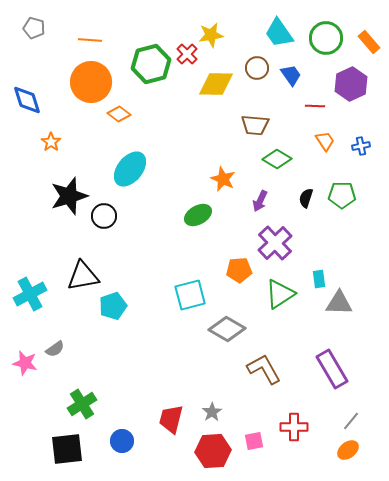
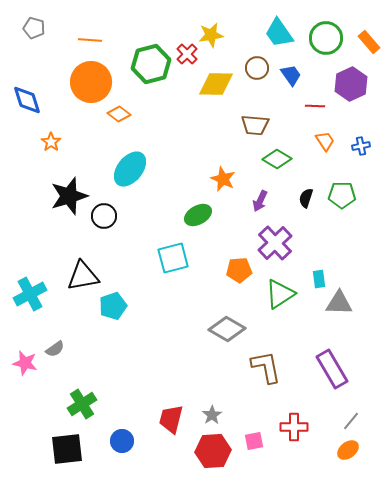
cyan square at (190, 295): moved 17 px left, 37 px up
brown L-shape at (264, 369): moved 2 px right, 2 px up; rotated 18 degrees clockwise
gray star at (212, 412): moved 3 px down
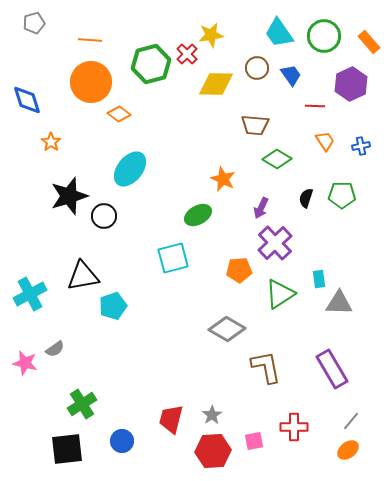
gray pentagon at (34, 28): moved 5 px up; rotated 30 degrees counterclockwise
green circle at (326, 38): moved 2 px left, 2 px up
purple arrow at (260, 201): moved 1 px right, 7 px down
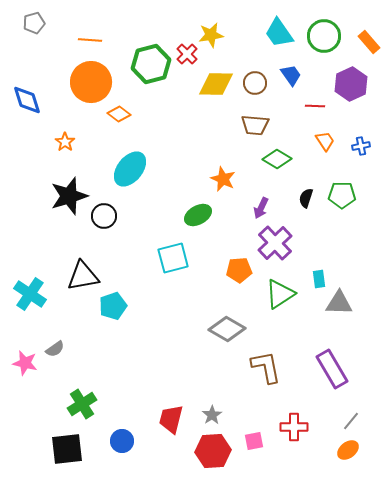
brown circle at (257, 68): moved 2 px left, 15 px down
orange star at (51, 142): moved 14 px right
cyan cross at (30, 294): rotated 28 degrees counterclockwise
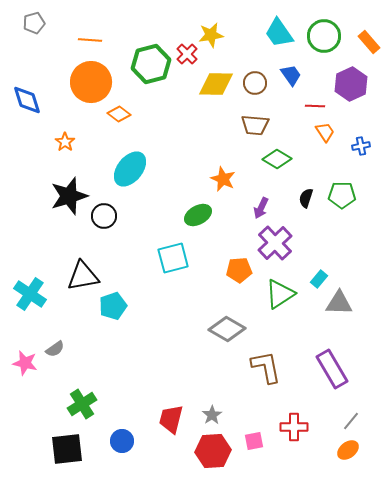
orange trapezoid at (325, 141): moved 9 px up
cyan rectangle at (319, 279): rotated 48 degrees clockwise
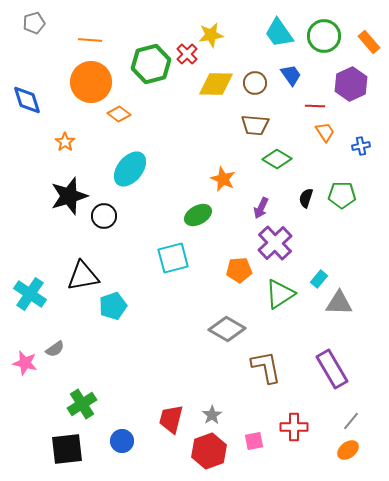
red hexagon at (213, 451): moved 4 px left; rotated 16 degrees counterclockwise
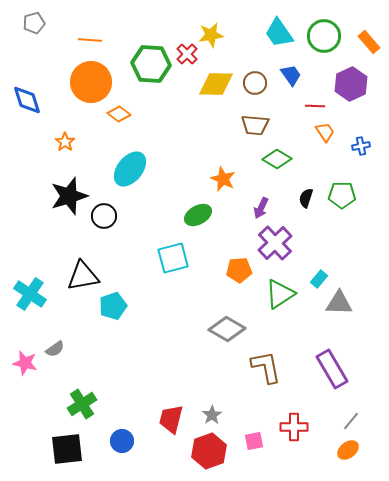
green hexagon at (151, 64): rotated 18 degrees clockwise
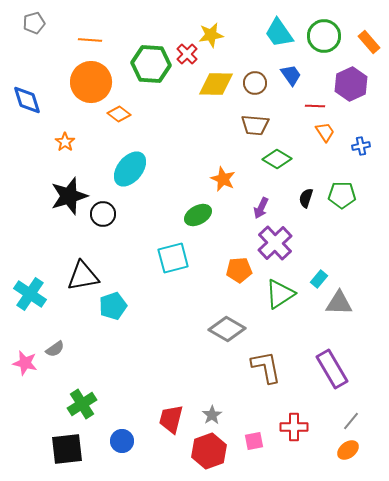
black circle at (104, 216): moved 1 px left, 2 px up
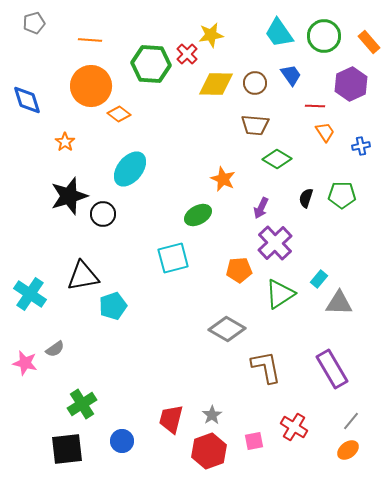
orange circle at (91, 82): moved 4 px down
red cross at (294, 427): rotated 32 degrees clockwise
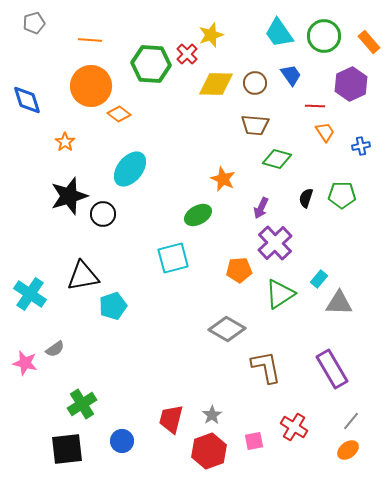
yellow star at (211, 35): rotated 10 degrees counterclockwise
green diamond at (277, 159): rotated 16 degrees counterclockwise
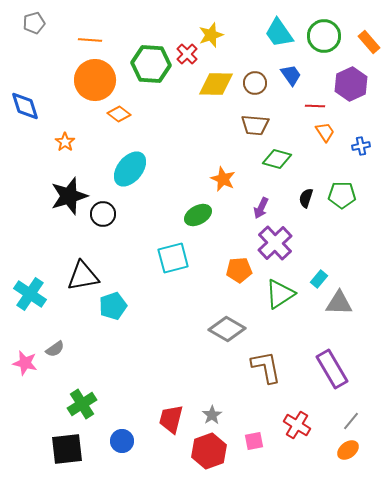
orange circle at (91, 86): moved 4 px right, 6 px up
blue diamond at (27, 100): moved 2 px left, 6 px down
red cross at (294, 427): moved 3 px right, 2 px up
